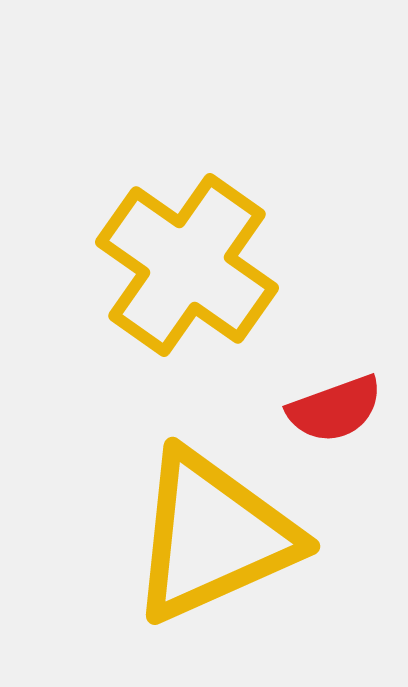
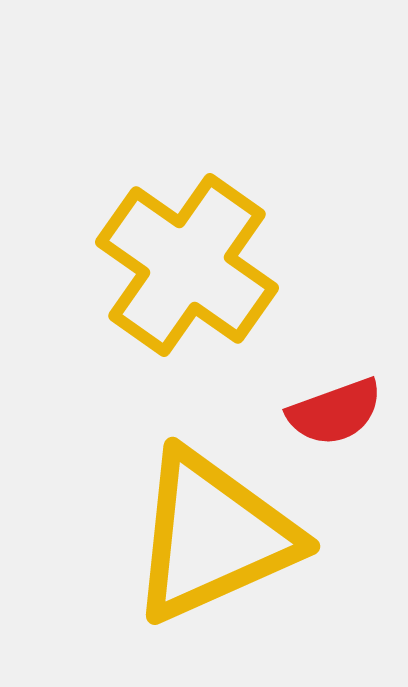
red semicircle: moved 3 px down
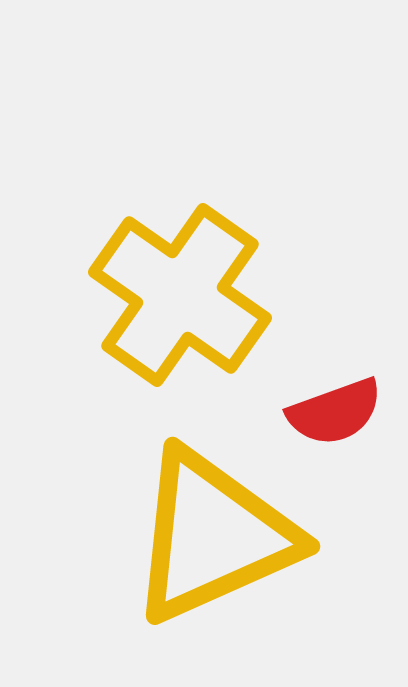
yellow cross: moved 7 px left, 30 px down
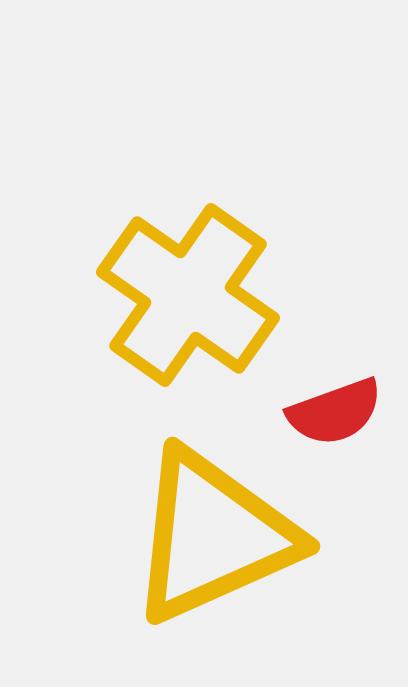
yellow cross: moved 8 px right
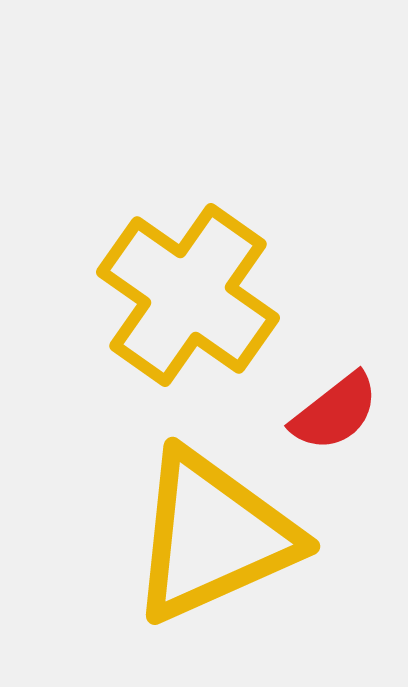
red semicircle: rotated 18 degrees counterclockwise
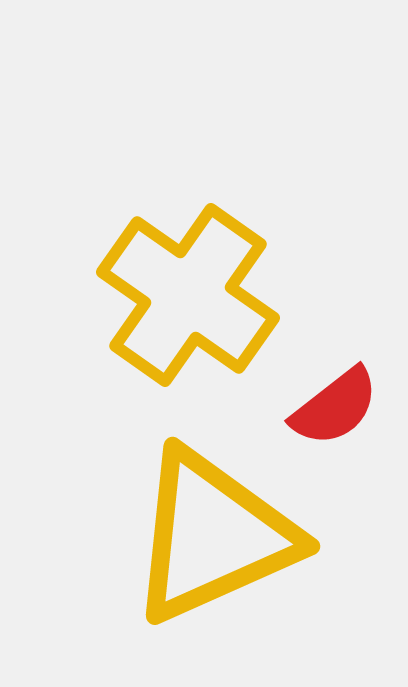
red semicircle: moved 5 px up
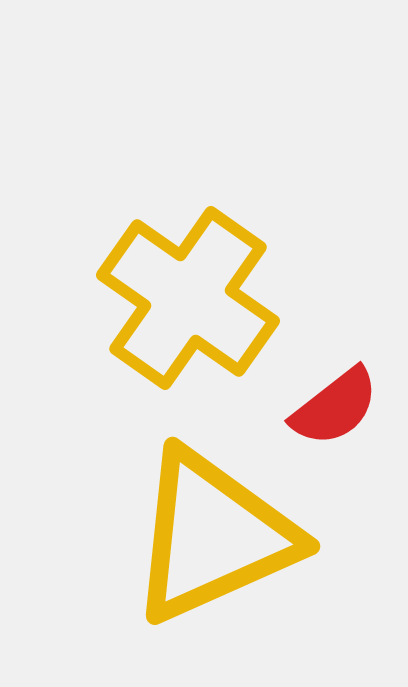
yellow cross: moved 3 px down
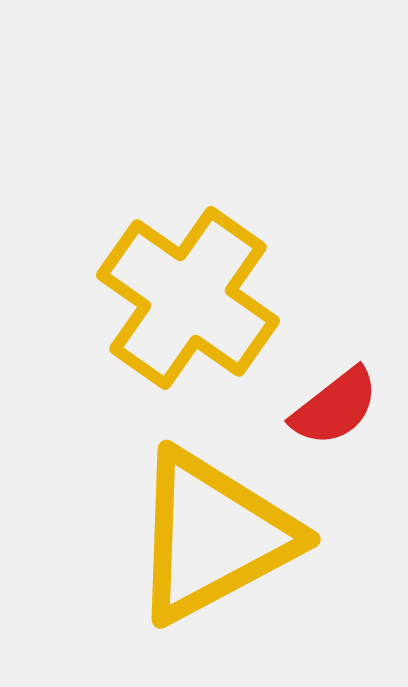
yellow triangle: rotated 4 degrees counterclockwise
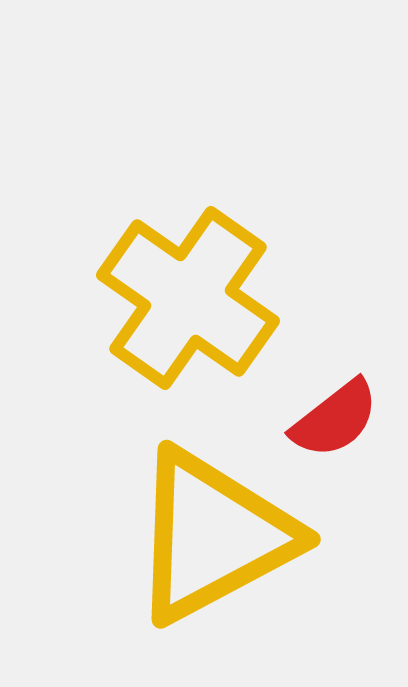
red semicircle: moved 12 px down
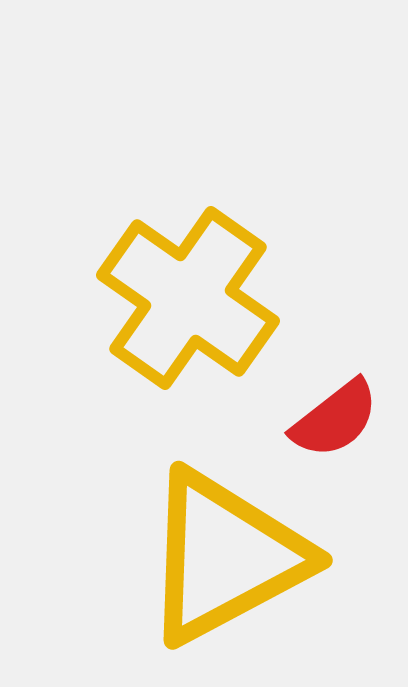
yellow triangle: moved 12 px right, 21 px down
